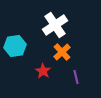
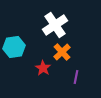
cyan hexagon: moved 1 px left, 1 px down
red star: moved 3 px up
purple line: rotated 24 degrees clockwise
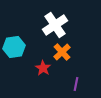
purple line: moved 7 px down
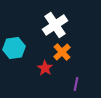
cyan hexagon: moved 1 px down
red star: moved 2 px right
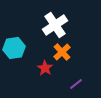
purple line: rotated 40 degrees clockwise
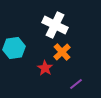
white cross: rotated 30 degrees counterclockwise
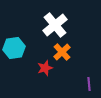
white cross: rotated 25 degrees clockwise
red star: rotated 21 degrees clockwise
purple line: moved 13 px right; rotated 56 degrees counterclockwise
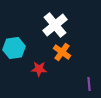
orange cross: rotated 12 degrees counterclockwise
red star: moved 6 px left, 1 px down; rotated 21 degrees clockwise
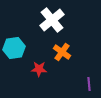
white cross: moved 3 px left, 5 px up
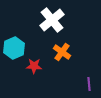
cyan hexagon: rotated 15 degrees counterclockwise
red star: moved 5 px left, 3 px up
